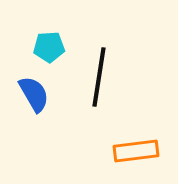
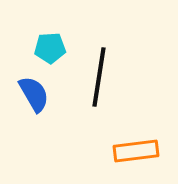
cyan pentagon: moved 1 px right, 1 px down
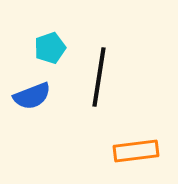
cyan pentagon: rotated 16 degrees counterclockwise
blue semicircle: moved 2 px left, 2 px down; rotated 99 degrees clockwise
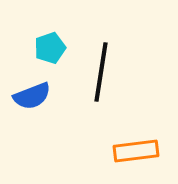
black line: moved 2 px right, 5 px up
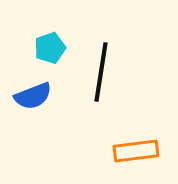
blue semicircle: moved 1 px right
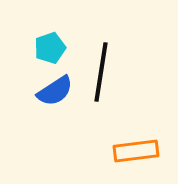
blue semicircle: moved 22 px right, 5 px up; rotated 12 degrees counterclockwise
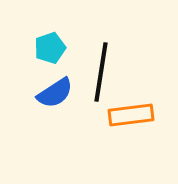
blue semicircle: moved 2 px down
orange rectangle: moved 5 px left, 36 px up
